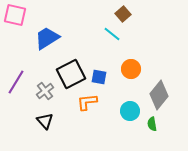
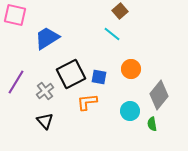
brown square: moved 3 px left, 3 px up
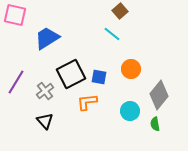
green semicircle: moved 3 px right
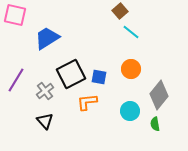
cyan line: moved 19 px right, 2 px up
purple line: moved 2 px up
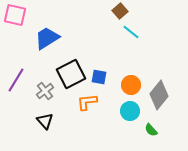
orange circle: moved 16 px down
green semicircle: moved 4 px left, 6 px down; rotated 32 degrees counterclockwise
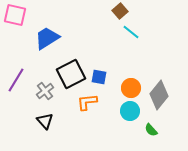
orange circle: moved 3 px down
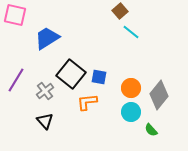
black square: rotated 24 degrees counterclockwise
cyan circle: moved 1 px right, 1 px down
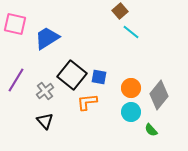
pink square: moved 9 px down
black square: moved 1 px right, 1 px down
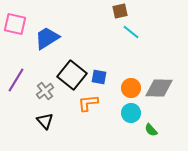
brown square: rotated 28 degrees clockwise
gray diamond: moved 7 px up; rotated 52 degrees clockwise
orange L-shape: moved 1 px right, 1 px down
cyan circle: moved 1 px down
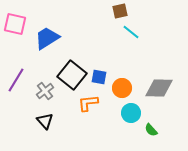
orange circle: moved 9 px left
